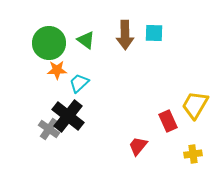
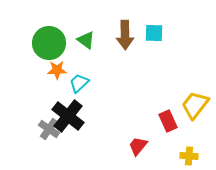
yellow trapezoid: rotated 8 degrees clockwise
yellow cross: moved 4 px left, 2 px down; rotated 12 degrees clockwise
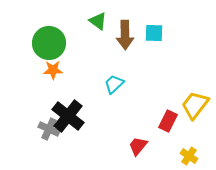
green triangle: moved 12 px right, 19 px up
orange star: moved 4 px left
cyan trapezoid: moved 35 px right, 1 px down
red rectangle: rotated 50 degrees clockwise
gray cross: rotated 10 degrees counterclockwise
yellow cross: rotated 30 degrees clockwise
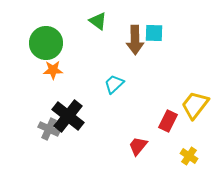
brown arrow: moved 10 px right, 5 px down
green circle: moved 3 px left
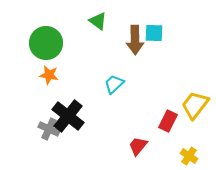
orange star: moved 4 px left, 5 px down; rotated 12 degrees clockwise
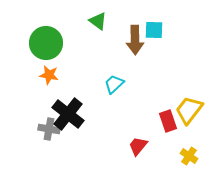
cyan square: moved 3 px up
yellow trapezoid: moved 6 px left, 5 px down
black cross: moved 2 px up
red rectangle: rotated 45 degrees counterclockwise
gray cross: rotated 15 degrees counterclockwise
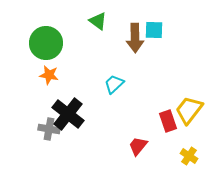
brown arrow: moved 2 px up
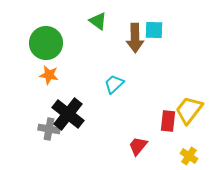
red rectangle: rotated 25 degrees clockwise
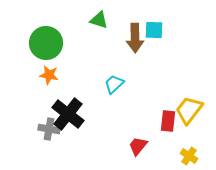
green triangle: moved 1 px right, 1 px up; rotated 18 degrees counterclockwise
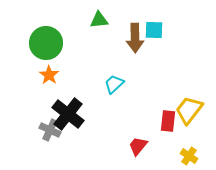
green triangle: rotated 24 degrees counterclockwise
orange star: rotated 24 degrees clockwise
gray cross: moved 1 px right, 1 px down; rotated 15 degrees clockwise
